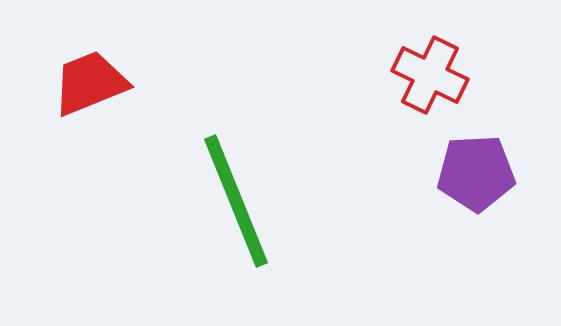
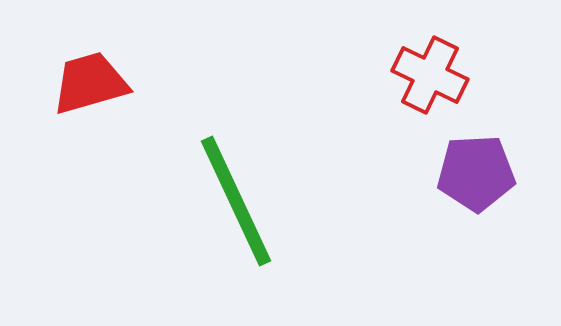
red trapezoid: rotated 6 degrees clockwise
green line: rotated 3 degrees counterclockwise
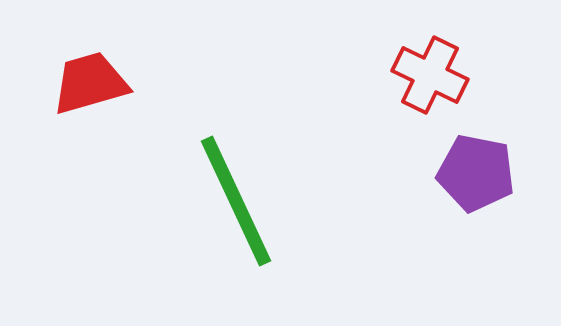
purple pentagon: rotated 14 degrees clockwise
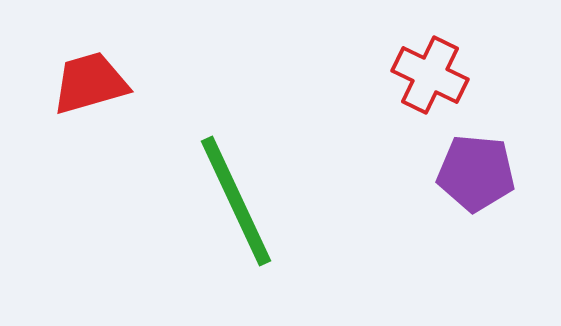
purple pentagon: rotated 6 degrees counterclockwise
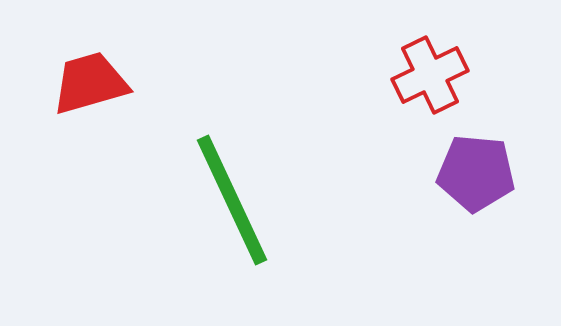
red cross: rotated 38 degrees clockwise
green line: moved 4 px left, 1 px up
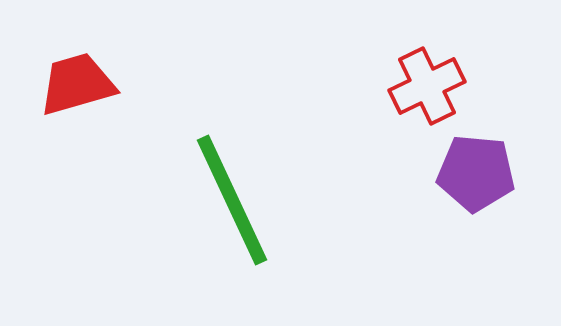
red cross: moved 3 px left, 11 px down
red trapezoid: moved 13 px left, 1 px down
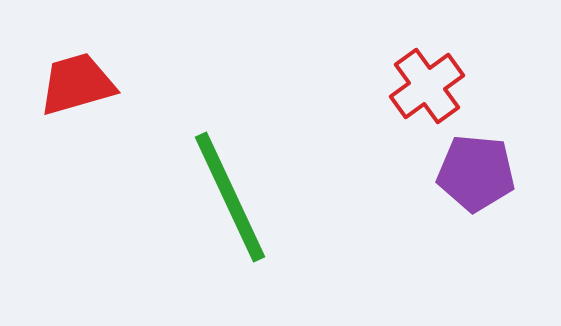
red cross: rotated 10 degrees counterclockwise
green line: moved 2 px left, 3 px up
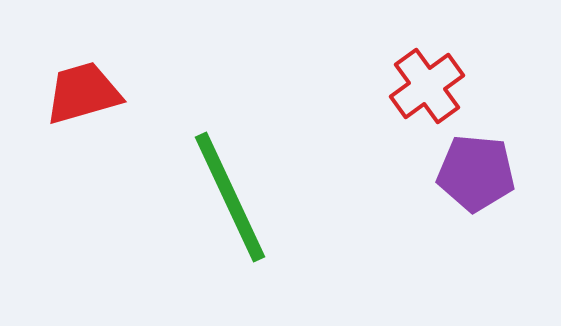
red trapezoid: moved 6 px right, 9 px down
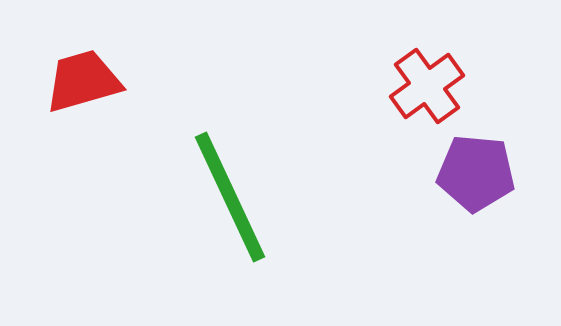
red trapezoid: moved 12 px up
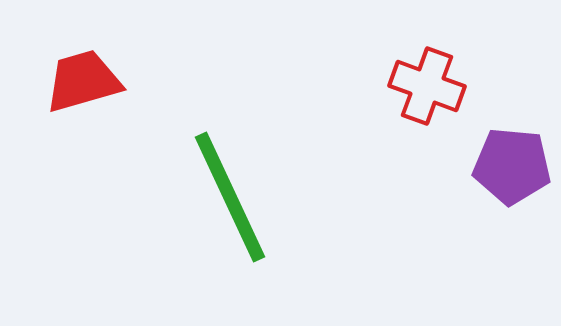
red cross: rotated 34 degrees counterclockwise
purple pentagon: moved 36 px right, 7 px up
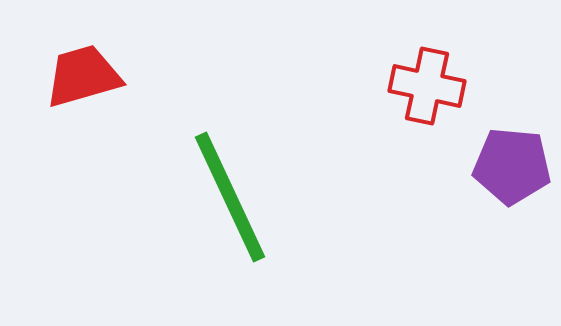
red trapezoid: moved 5 px up
red cross: rotated 8 degrees counterclockwise
